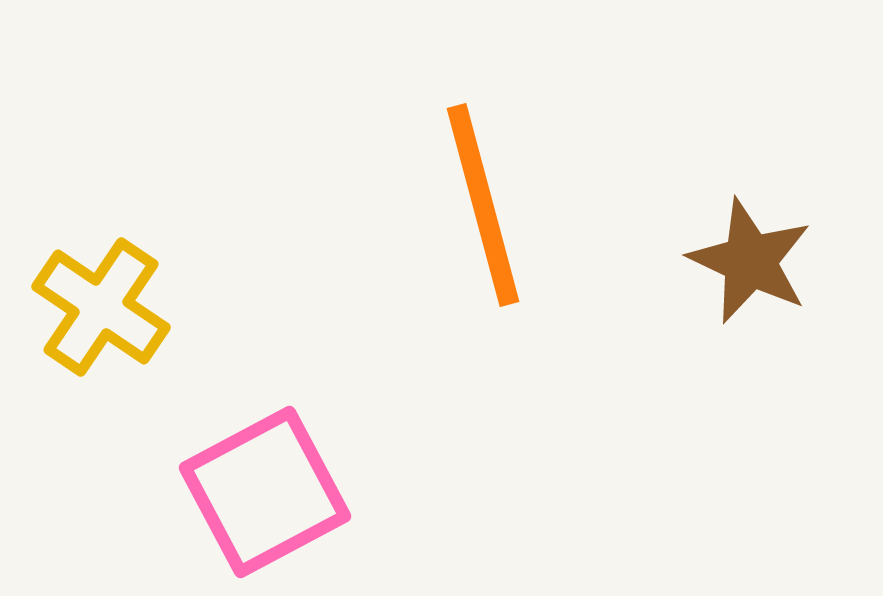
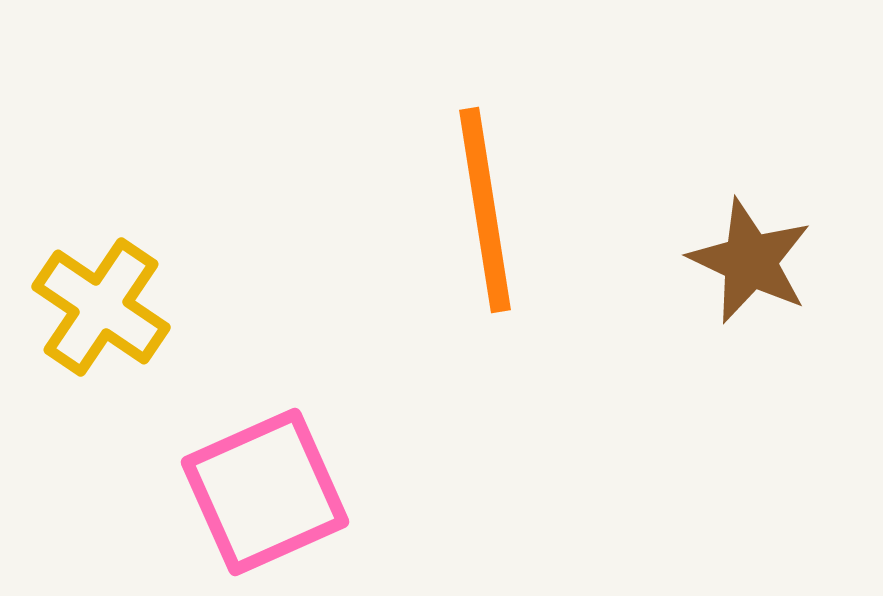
orange line: moved 2 px right, 5 px down; rotated 6 degrees clockwise
pink square: rotated 4 degrees clockwise
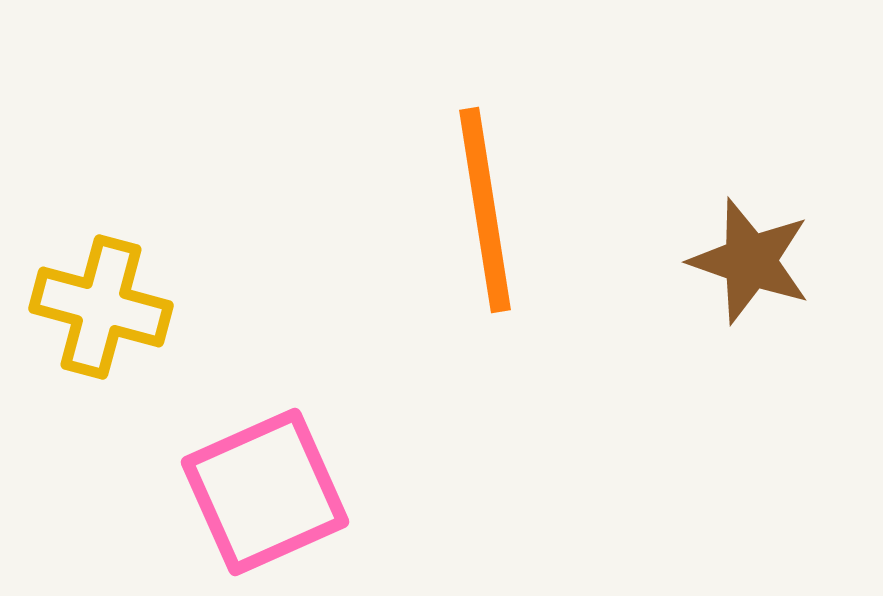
brown star: rotated 6 degrees counterclockwise
yellow cross: rotated 19 degrees counterclockwise
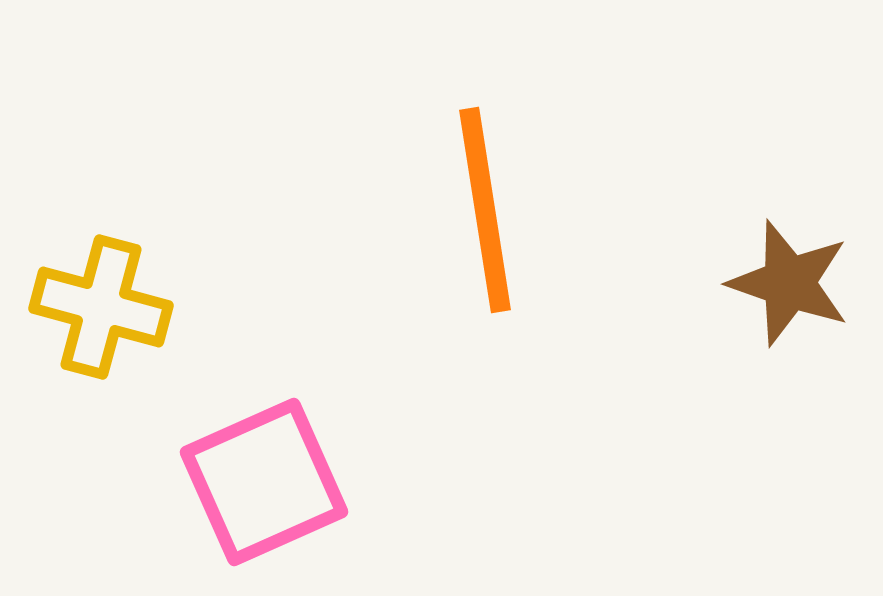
brown star: moved 39 px right, 22 px down
pink square: moved 1 px left, 10 px up
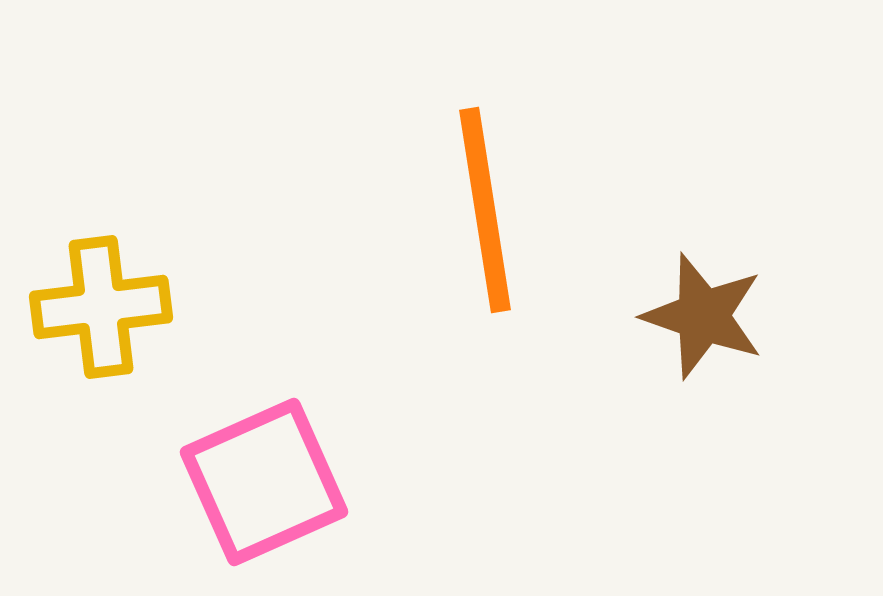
brown star: moved 86 px left, 33 px down
yellow cross: rotated 22 degrees counterclockwise
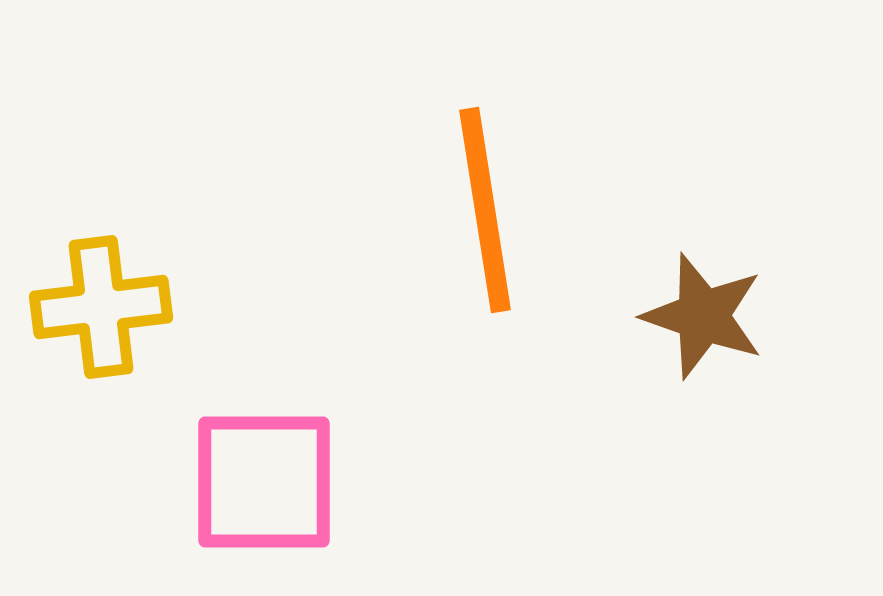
pink square: rotated 24 degrees clockwise
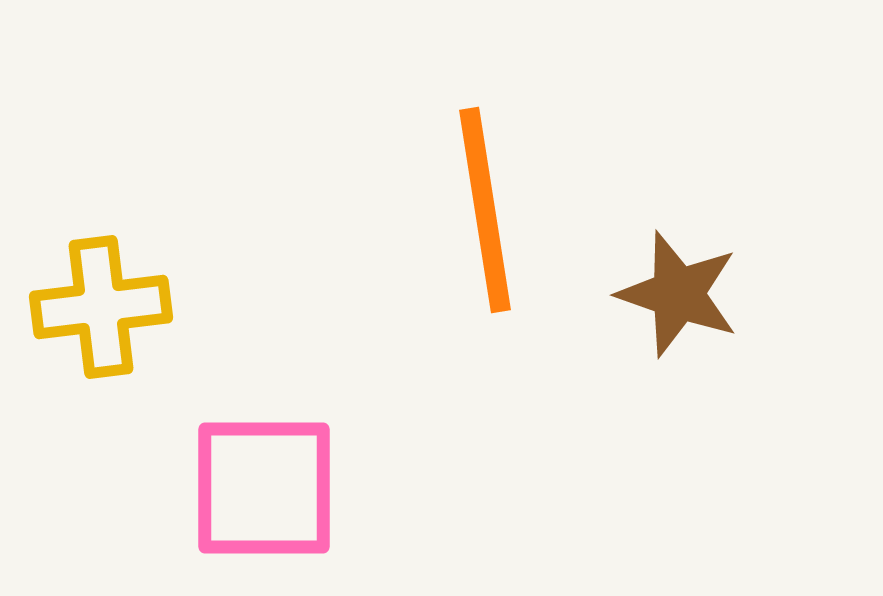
brown star: moved 25 px left, 22 px up
pink square: moved 6 px down
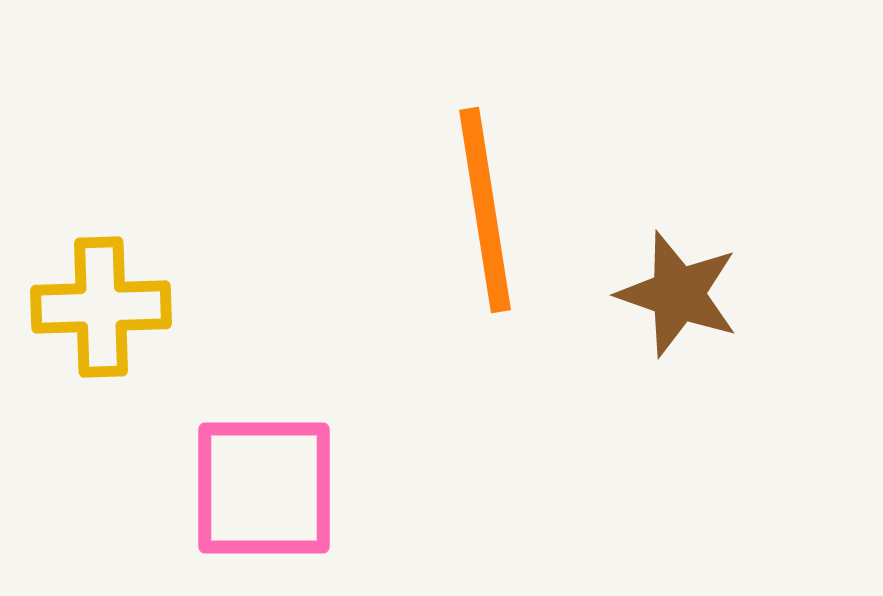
yellow cross: rotated 5 degrees clockwise
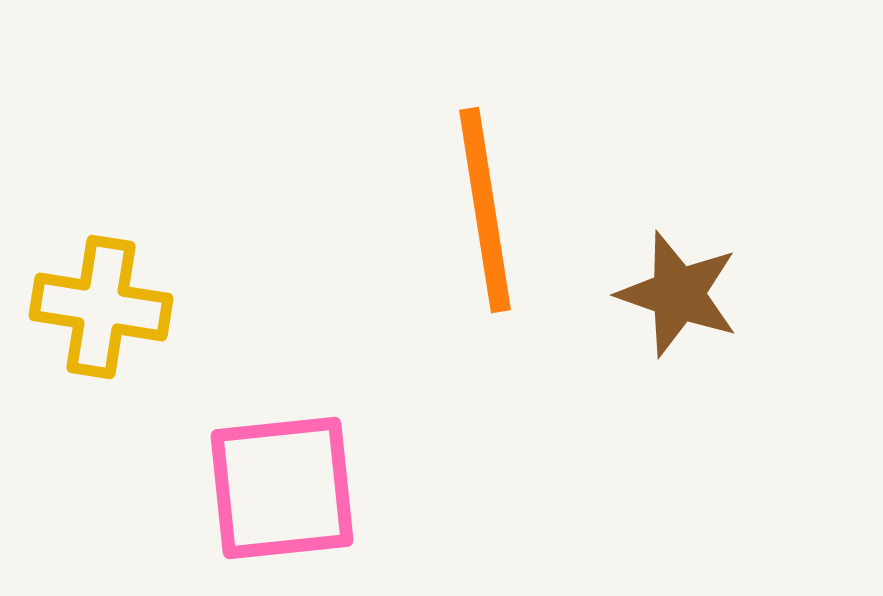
yellow cross: rotated 11 degrees clockwise
pink square: moved 18 px right; rotated 6 degrees counterclockwise
